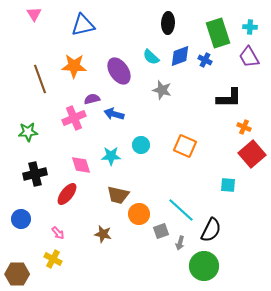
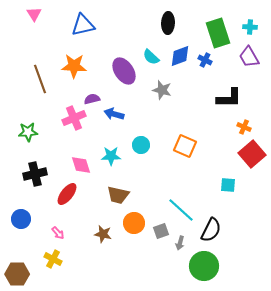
purple ellipse: moved 5 px right
orange circle: moved 5 px left, 9 px down
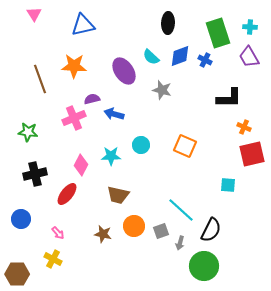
green star: rotated 12 degrees clockwise
red square: rotated 28 degrees clockwise
pink diamond: rotated 45 degrees clockwise
orange circle: moved 3 px down
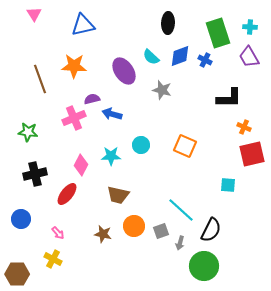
blue arrow: moved 2 px left
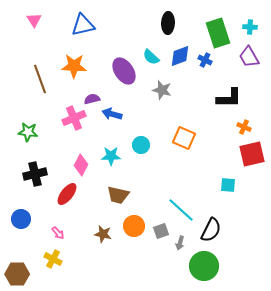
pink triangle: moved 6 px down
orange square: moved 1 px left, 8 px up
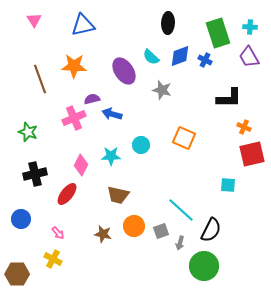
green star: rotated 12 degrees clockwise
